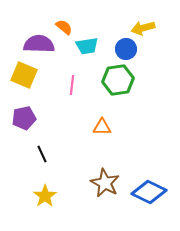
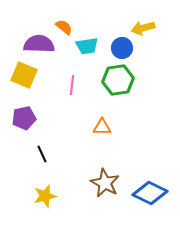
blue circle: moved 4 px left, 1 px up
blue diamond: moved 1 px right, 1 px down
yellow star: rotated 20 degrees clockwise
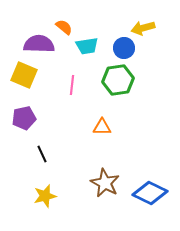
blue circle: moved 2 px right
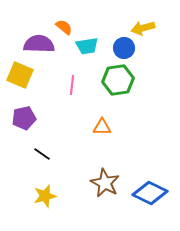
yellow square: moved 4 px left
black line: rotated 30 degrees counterclockwise
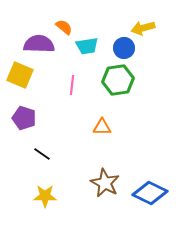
purple pentagon: rotated 30 degrees clockwise
yellow star: rotated 15 degrees clockwise
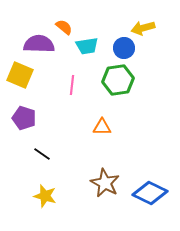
yellow star: rotated 15 degrees clockwise
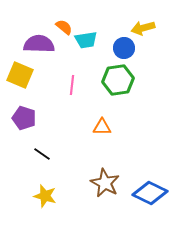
cyan trapezoid: moved 1 px left, 6 px up
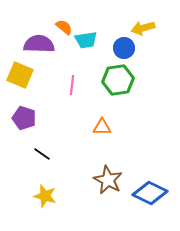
brown star: moved 3 px right, 3 px up
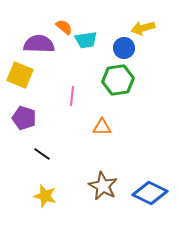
pink line: moved 11 px down
brown star: moved 5 px left, 6 px down
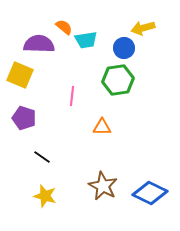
black line: moved 3 px down
